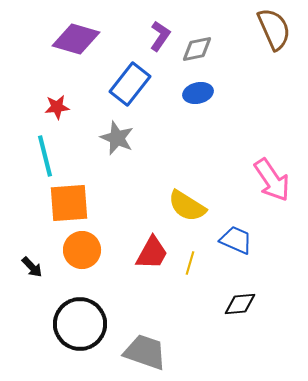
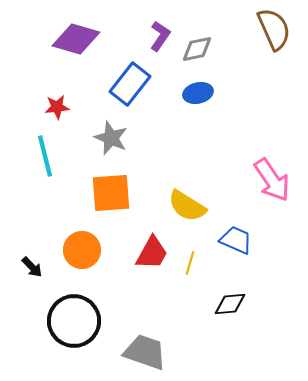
gray star: moved 6 px left
orange square: moved 42 px right, 10 px up
black diamond: moved 10 px left
black circle: moved 6 px left, 3 px up
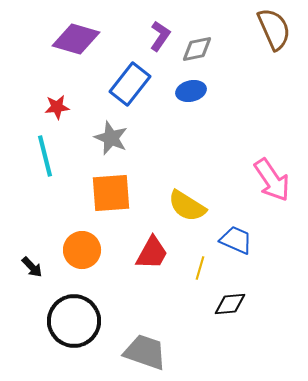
blue ellipse: moved 7 px left, 2 px up
yellow line: moved 10 px right, 5 px down
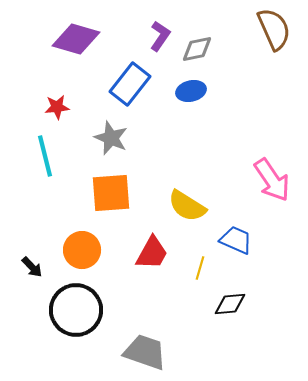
black circle: moved 2 px right, 11 px up
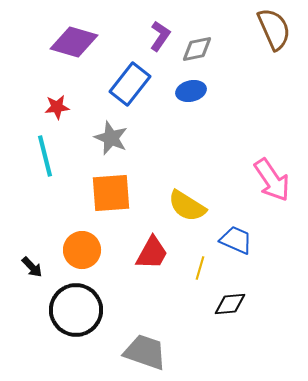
purple diamond: moved 2 px left, 3 px down
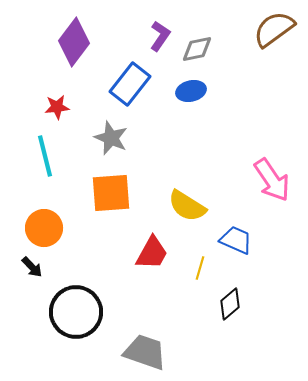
brown semicircle: rotated 102 degrees counterclockwise
purple diamond: rotated 69 degrees counterclockwise
orange circle: moved 38 px left, 22 px up
black diamond: rotated 36 degrees counterclockwise
black circle: moved 2 px down
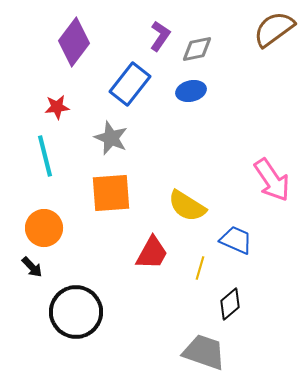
gray trapezoid: moved 59 px right
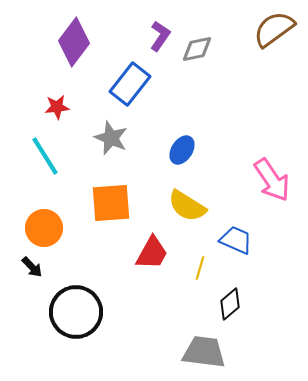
blue ellipse: moved 9 px left, 59 px down; rotated 44 degrees counterclockwise
cyan line: rotated 18 degrees counterclockwise
orange square: moved 10 px down
gray trapezoid: rotated 12 degrees counterclockwise
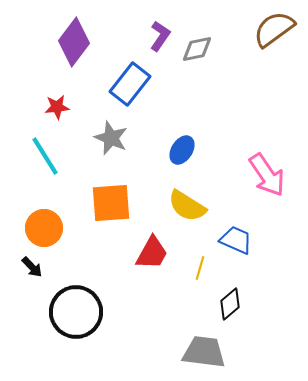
pink arrow: moved 5 px left, 5 px up
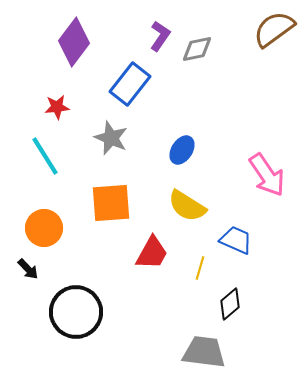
black arrow: moved 4 px left, 2 px down
